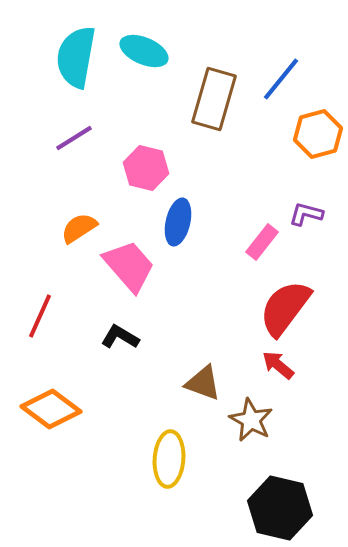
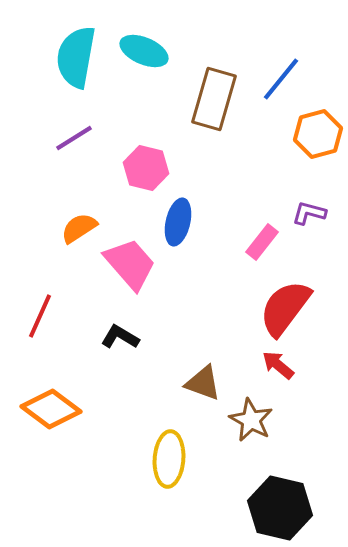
purple L-shape: moved 3 px right, 1 px up
pink trapezoid: moved 1 px right, 2 px up
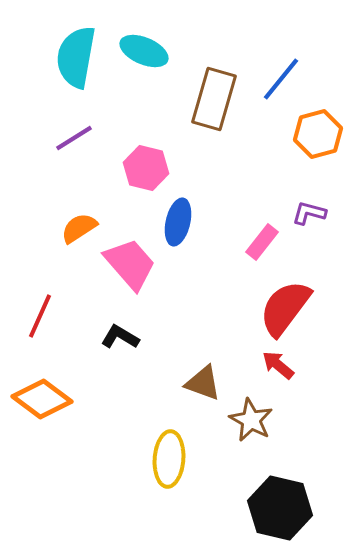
orange diamond: moved 9 px left, 10 px up
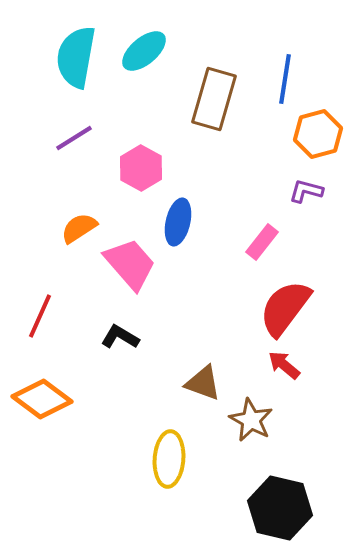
cyan ellipse: rotated 63 degrees counterclockwise
blue line: moved 4 px right; rotated 30 degrees counterclockwise
pink hexagon: moved 5 px left; rotated 15 degrees clockwise
purple L-shape: moved 3 px left, 22 px up
red arrow: moved 6 px right
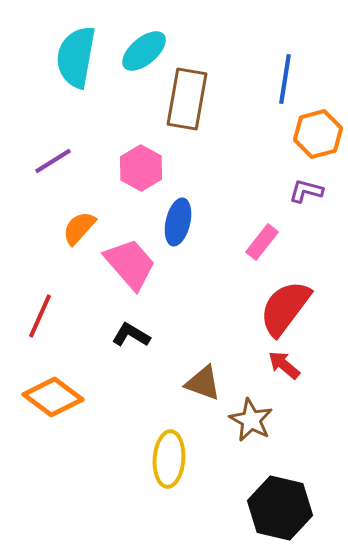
brown rectangle: moved 27 px left; rotated 6 degrees counterclockwise
purple line: moved 21 px left, 23 px down
orange semicircle: rotated 15 degrees counterclockwise
black L-shape: moved 11 px right, 2 px up
orange diamond: moved 11 px right, 2 px up
